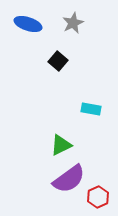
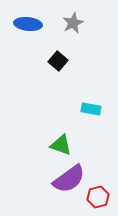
blue ellipse: rotated 12 degrees counterclockwise
green triangle: rotated 45 degrees clockwise
red hexagon: rotated 10 degrees clockwise
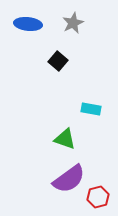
green triangle: moved 4 px right, 6 px up
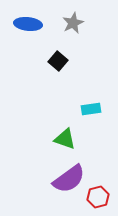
cyan rectangle: rotated 18 degrees counterclockwise
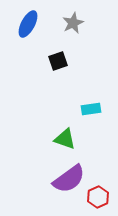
blue ellipse: rotated 68 degrees counterclockwise
black square: rotated 30 degrees clockwise
red hexagon: rotated 10 degrees counterclockwise
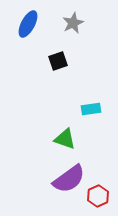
red hexagon: moved 1 px up
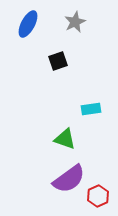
gray star: moved 2 px right, 1 px up
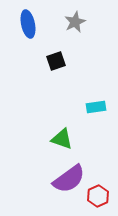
blue ellipse: rotated 40 degrees counterclockwise
black square: moved 2 px left
cyan rectangle: moved 5 px right, 2 px up
green triangle: moved 3 px left
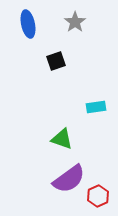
gray star: rotated 10 degrees counterclockwise
